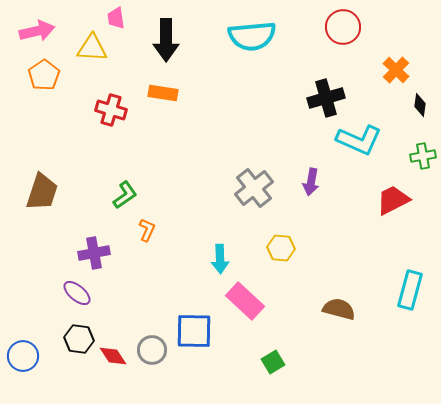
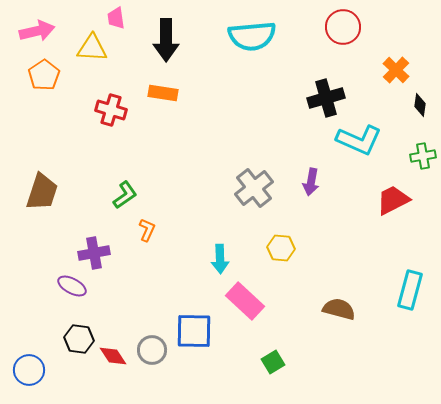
purple ellipse: moved 5 px left, 7 px up; rotated 12 degrees counterclockwise
blue circle: moved 6 px right, 14 px down
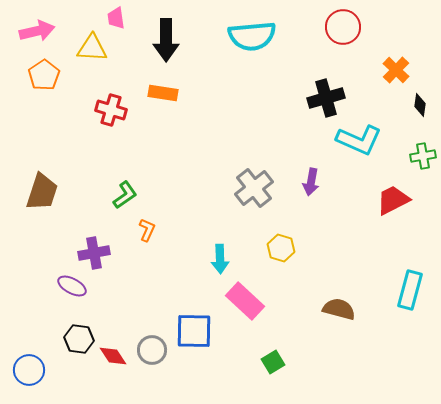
yellow hexagon: rotated 12 degrees clockwise
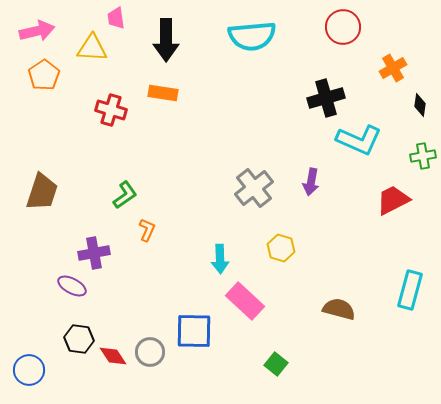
orange cross: moved 3 px left, 2 px up; rotated 16 degrees clockwise
gray circle: moved 2 px left, 2 px down
green square: moved 3 px right, 2 px down; rotated 20 degrees counterclockwise
